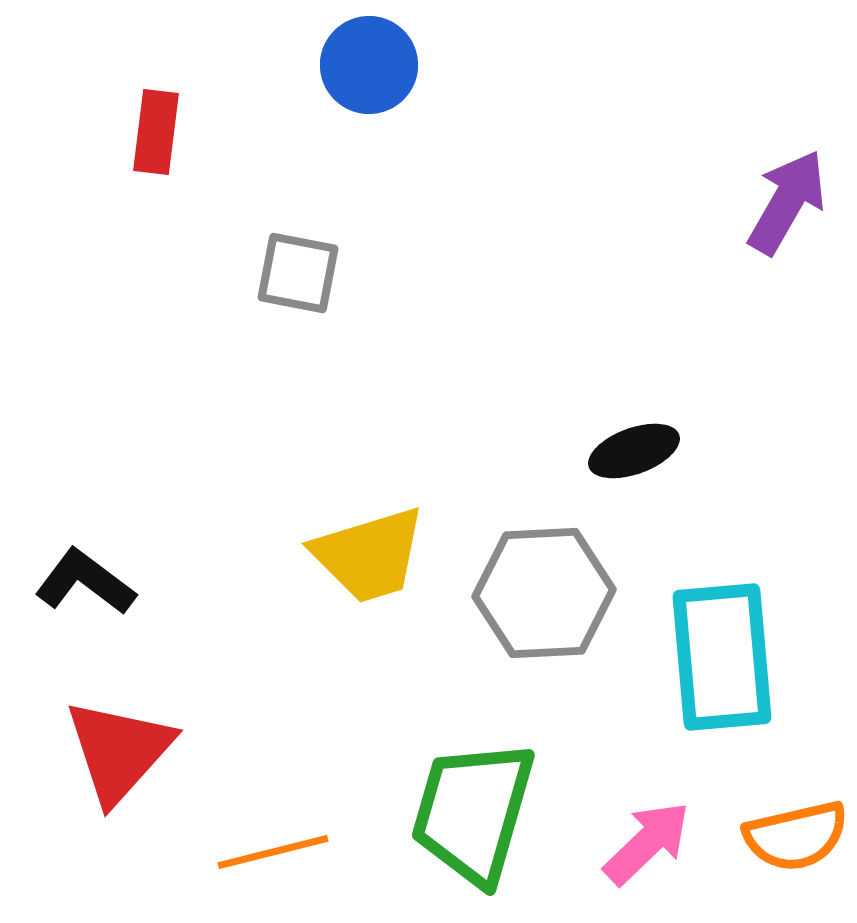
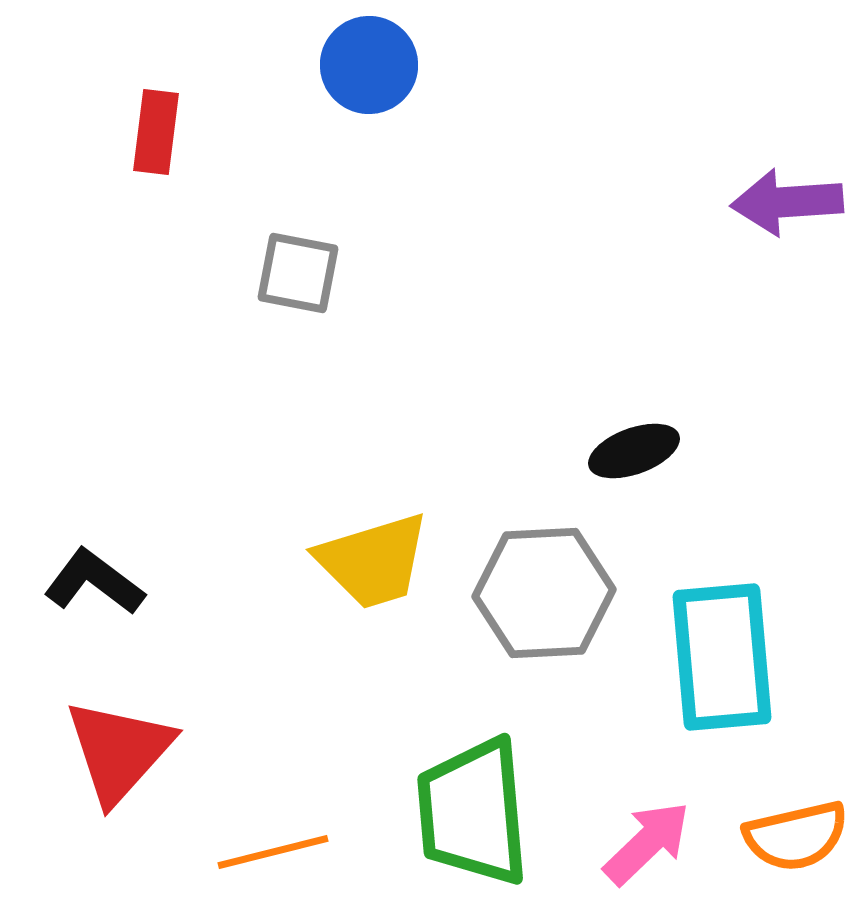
purple arrow: rotated 124 degrees counterclockwise
yellow trapezoid: moved 4 px right, 6 px down
black L-shape: moved 9 px right
green trapezoid: rotated 21 degrees counterclockwise
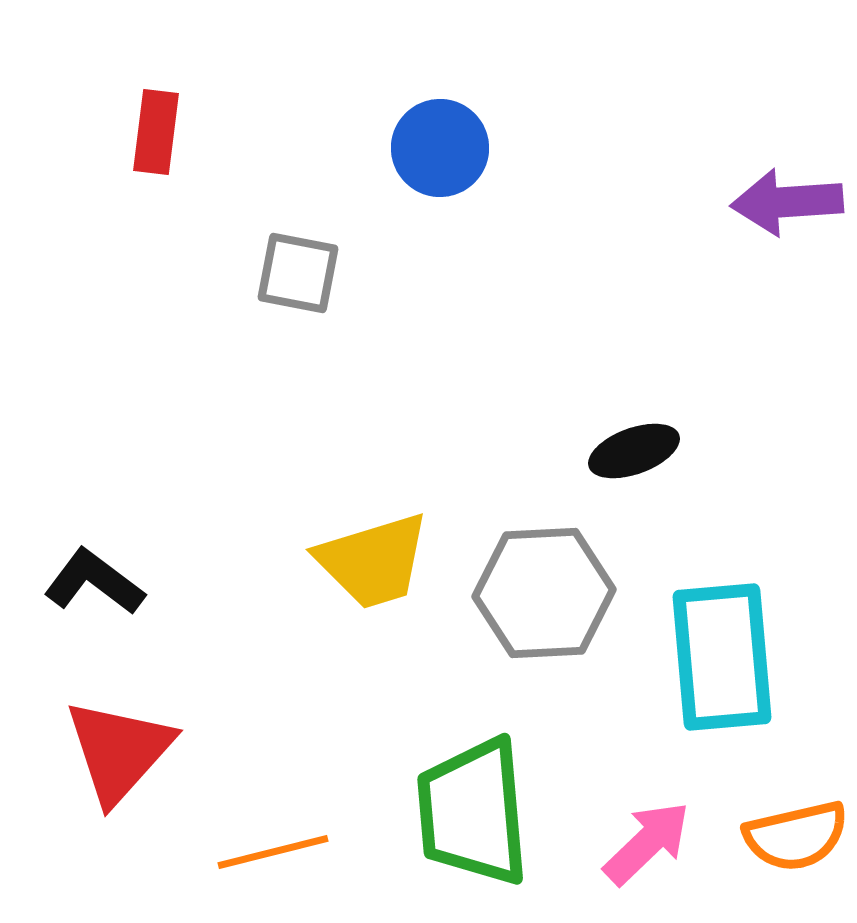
blue circle: moved 71 px right, 83 px down
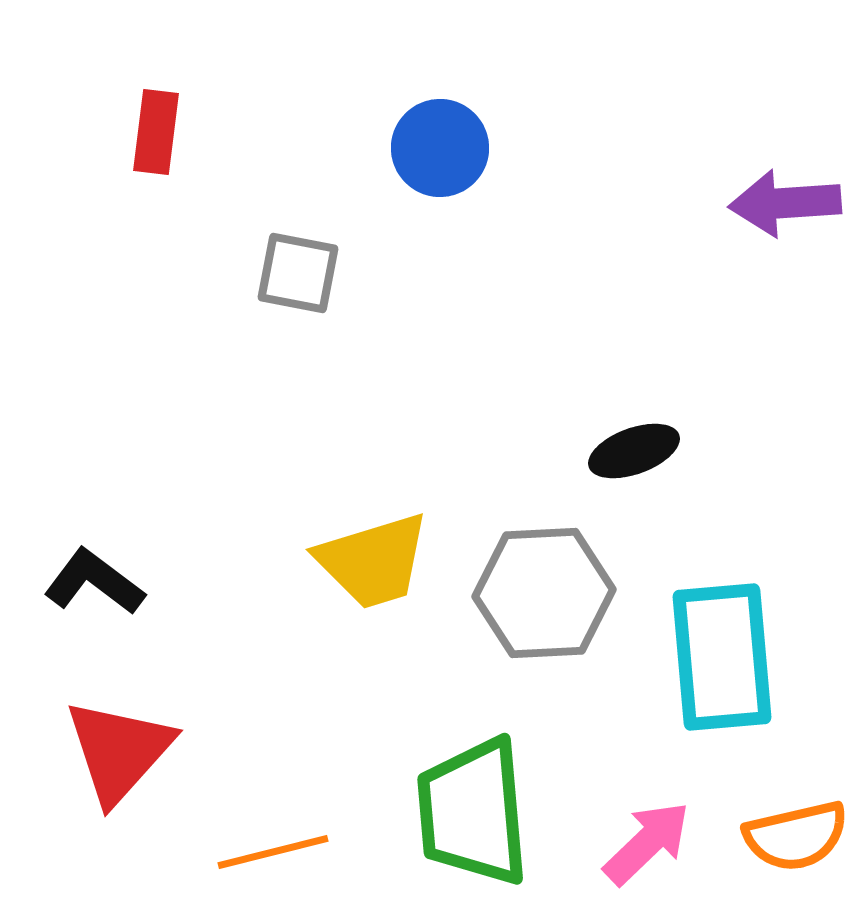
purple arrow: moved 2 px left, 1 px down
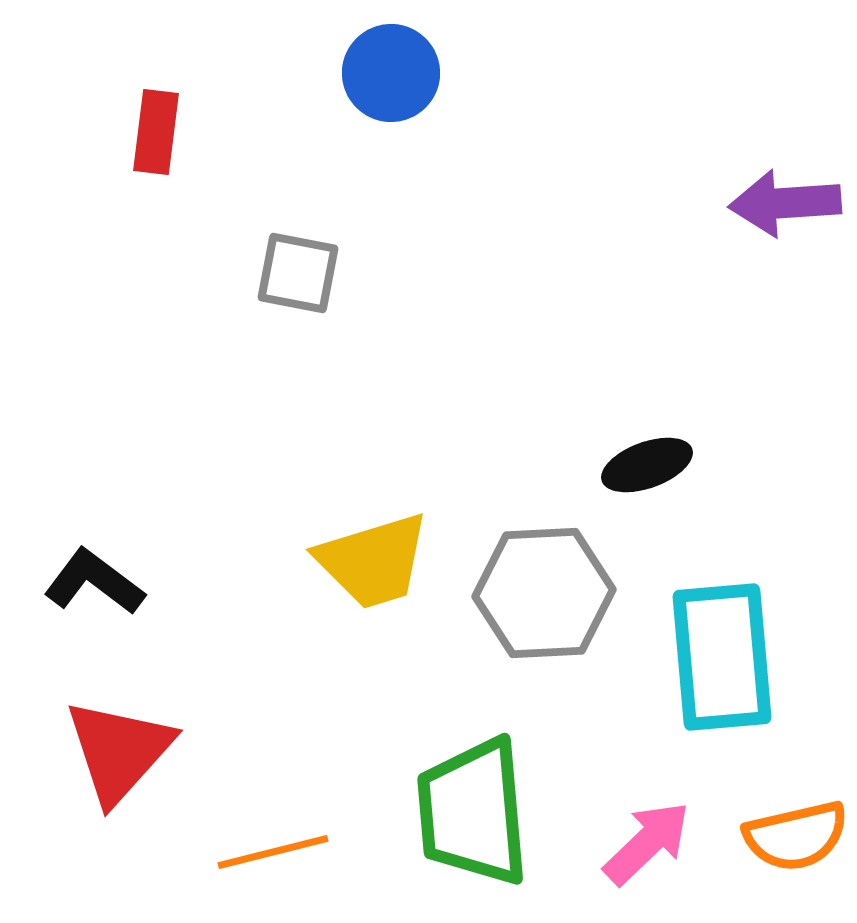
blue circle: moved 49 px left, 75 px up
black ellipse: moved 13 px right, 14 px down
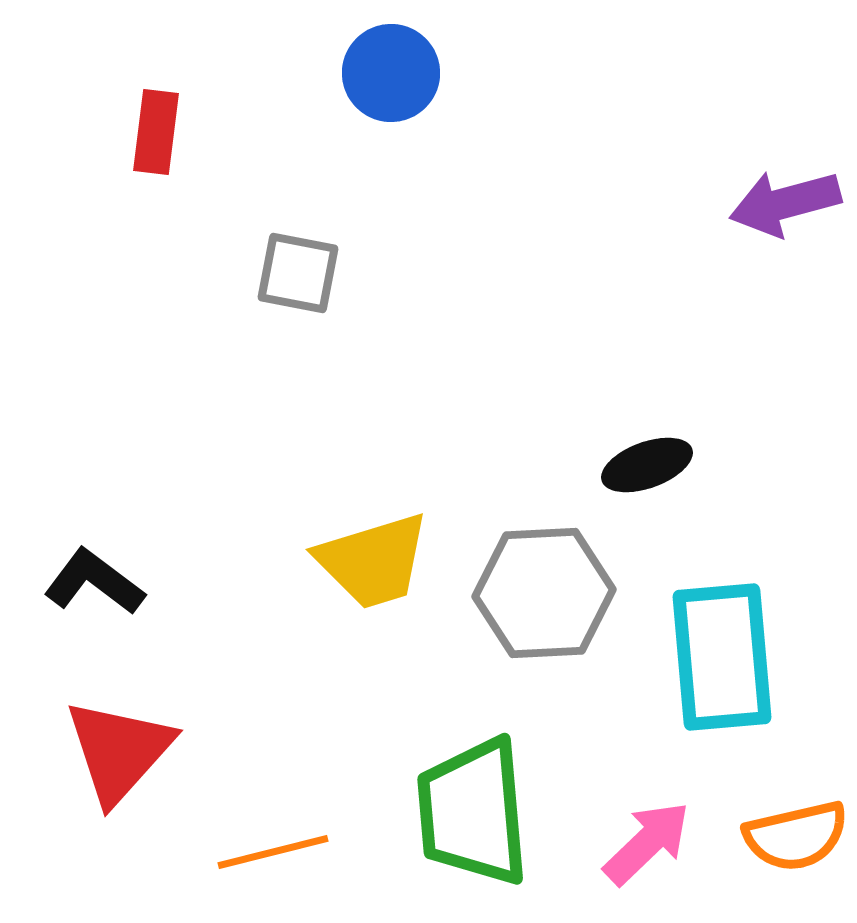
purple arrow: rotated 11 degrees counterclockwise
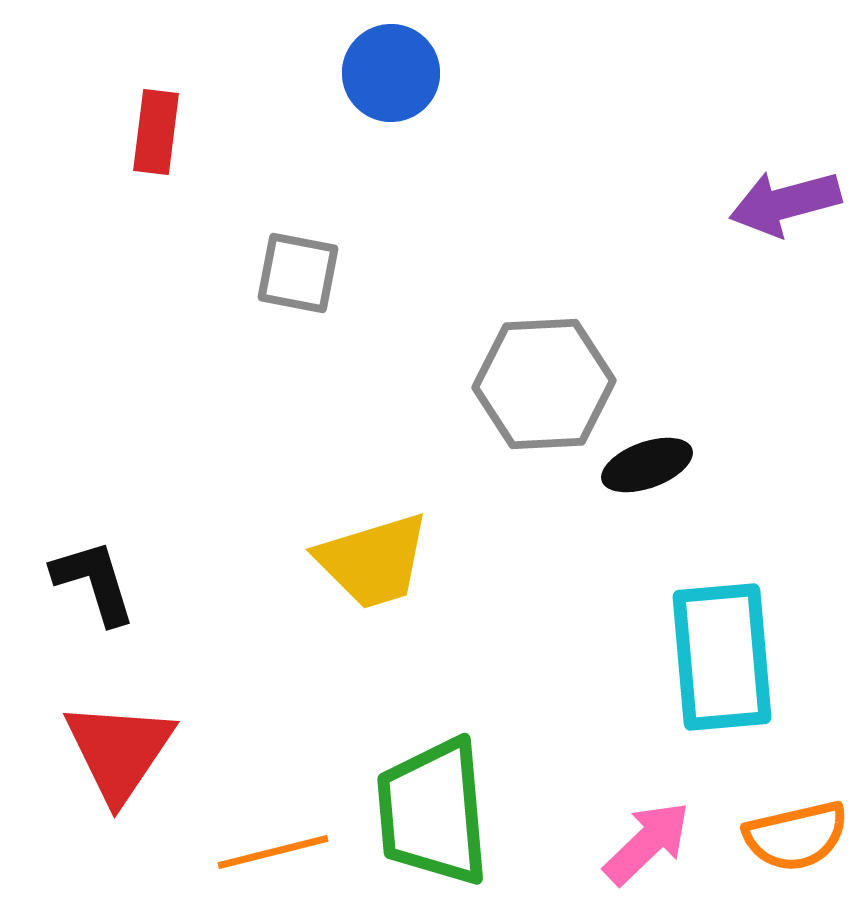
black L-shape: rotated 36 degrees clockwise
gray hexagon: moved 209 px up
red triangle: rotated 8 degrees counterclockwise
green trapezoid: moved 40 px left
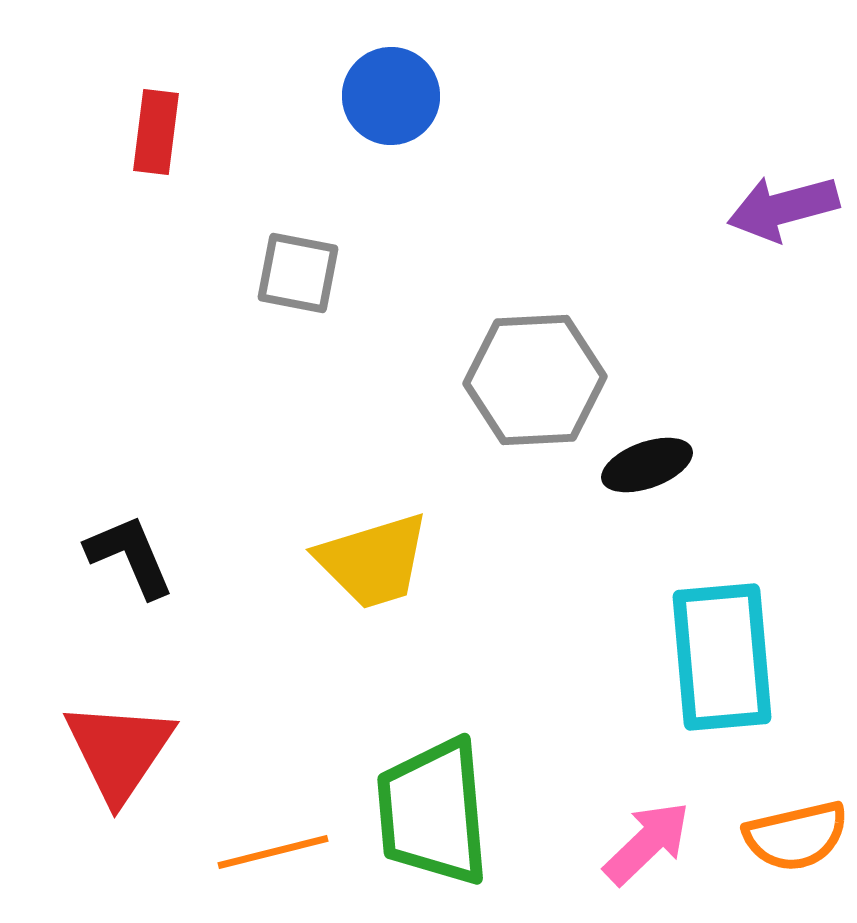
blue circle: moved 23 px down
purple arrow: moved 2 px left, 5 px down
gray hexagon: moved 9 px left, 4 px up
black L-shape: moved 36 px right, 26 px up; rotated 6 degrees counterclockwise
